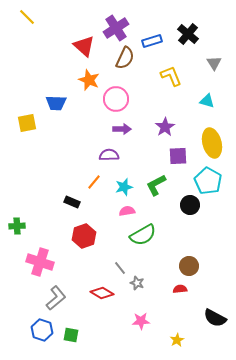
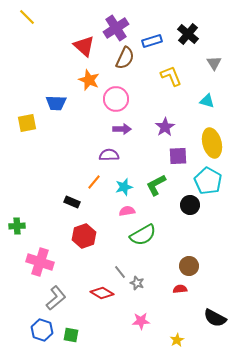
gray line: moved 4 px down
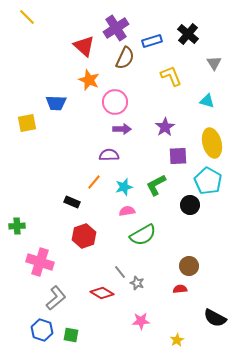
pink circle: moved 1 px left, 3 px down
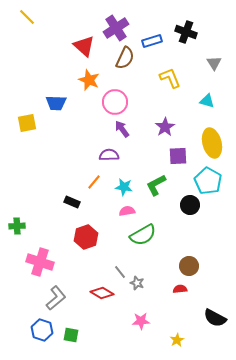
black cross: moved 2 px left, 2 px up; rotated 20 degrees counterclockwise
yellow L-shape: moved 1 px left, 2 px down
purple arrow: rotated 126 degrees counterclockwise
cyan star: rotated 24 degrees clockwise
red hexagon: moved 2 px right, 1 px down
